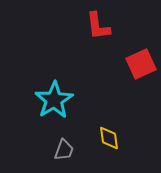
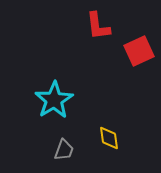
red square: moved 2 px left, 13 px up
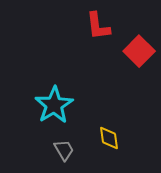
red square: rotated 20 degrees counterclockwise
cyan star: moved 5 px down
gray trapezoid: rotated 50 degrees counterclockwise
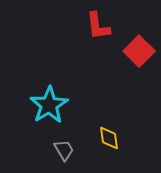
cyan star: moved 5 px left
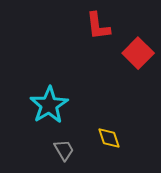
red square: moved 1 px left, 2 px down
yellow diamond: rotated 10 degrees counterclockwise
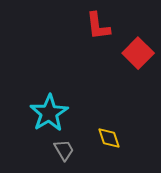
cyan star: moved 8 px down
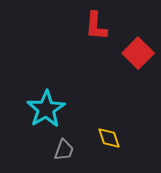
red L-shape: moved 2 px left; rotated 12 degrees clockwise
cyan star: moved 3 px left, 4 px up
gray trapezoid: rotated 50 degrees clockwise
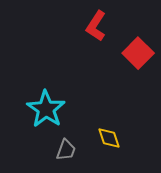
red L-shape: rotated 28 degrees clockwise
cyan star: rotated 6 degrees counterclockwise
gray trapezoid: moved 2 px right
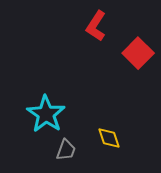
cyan star: moved 5 px down
